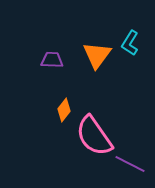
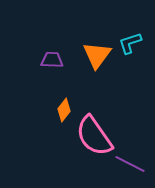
cyan L-shape: rotated 40 degrees clockwise
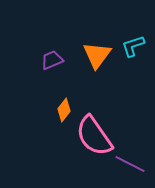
cyan L-shape: moved 3 px right, 3 px down
purple trapezoid: rotated 25 degrees counterclockwise
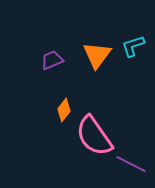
purple line: moved 1 px right
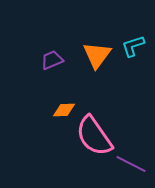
orange diamond: rotated 50 degrees clockwise
